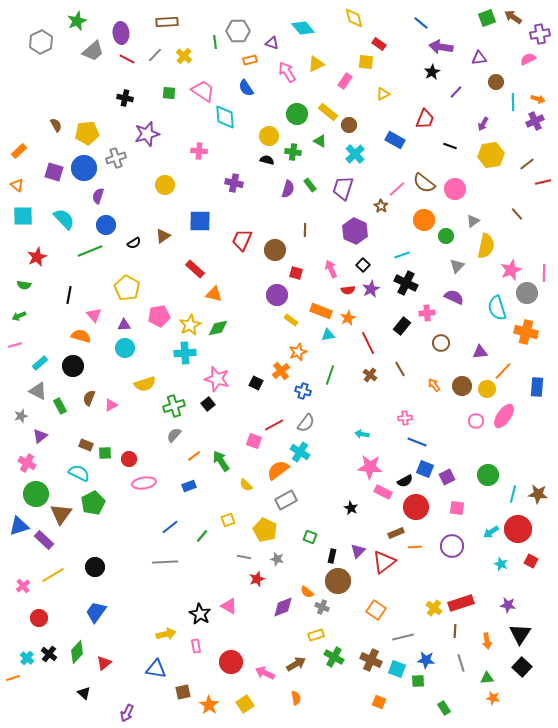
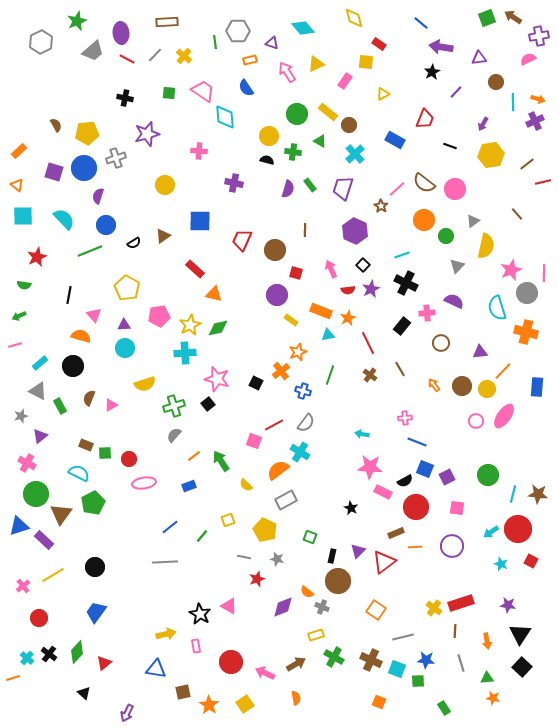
purple cross at (540, 34): moved 1 px left, 2 px down
purple semicircle at (454, 297): moved 4 px down
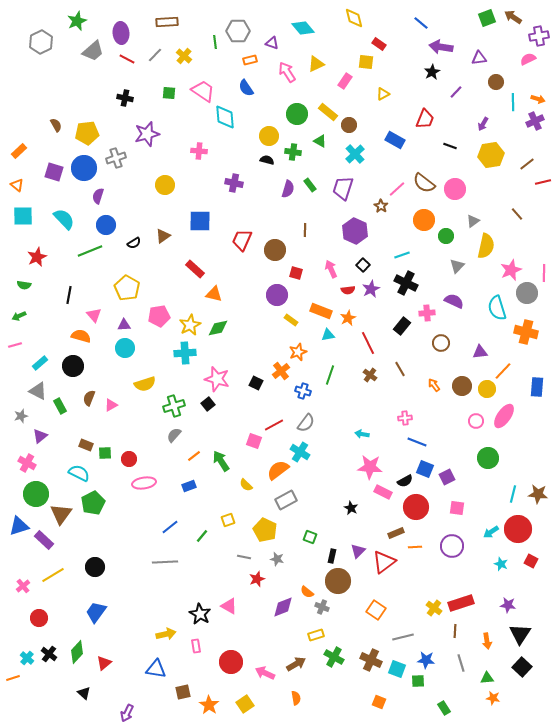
green circle at (488, 475): moved 17 px up
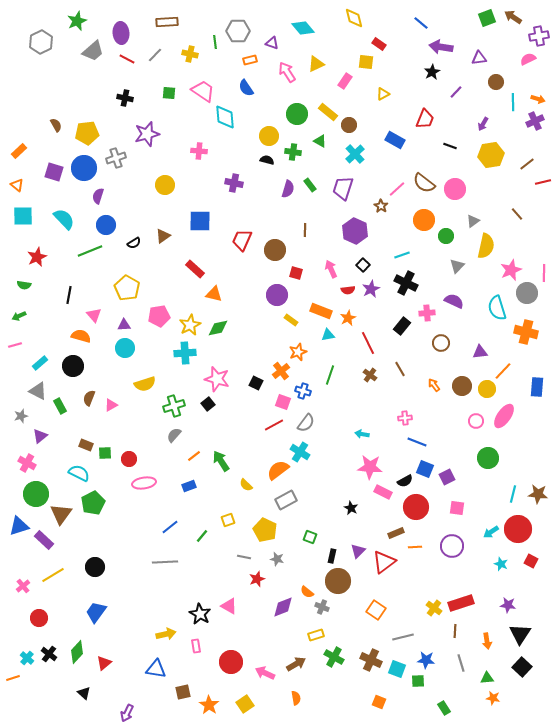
yellow cross at (184, 56): moved 6 px right, 2 px up; rotated 28 degrees counterclockwise
pink square at (254, 441): moved 29 px right, 39 px up
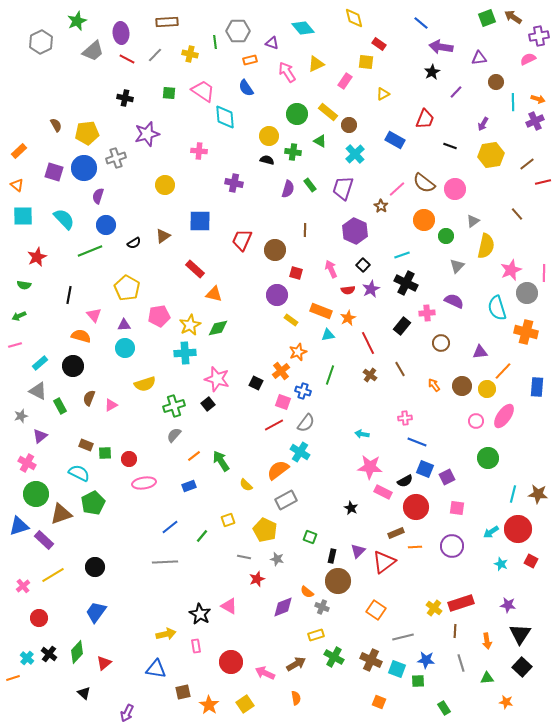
brown triangle at (61, 514): rotated 35 degrees clockwise
orange star at (493, 698): moved 13 px right, 4 px down
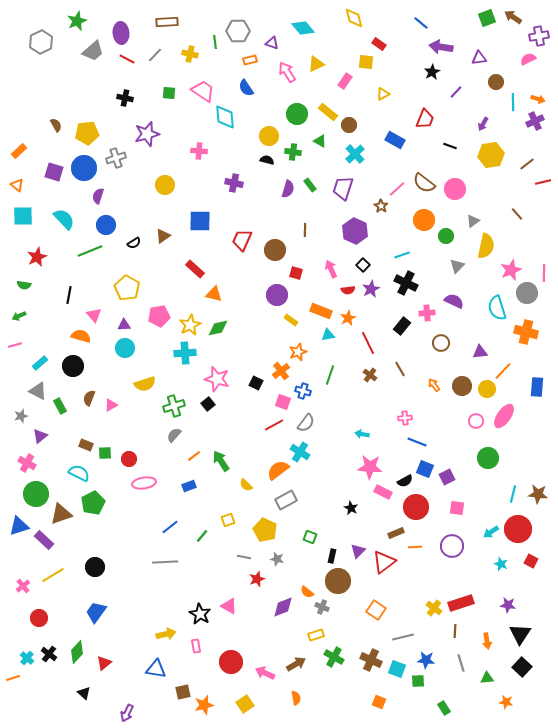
orange star at (209, 705): moved 5 px left; rotated 24 degrees clockwise
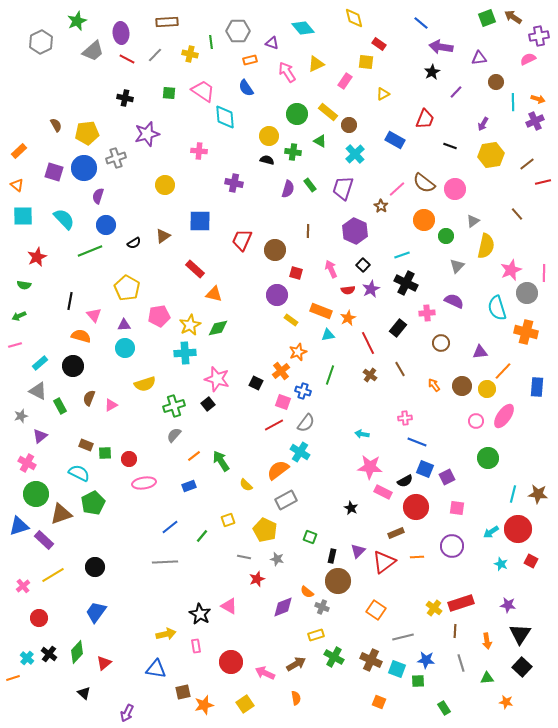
green line at (215, 42): moved 4 px left
brown line at (305, 230): moved 3 px right, 1 px down
black line at (69, 295): moved 1 px right, 6 px down
black rectangle at (402, 326): moved 4 px left, 2 px down
orange line at (415, 547): moved 2 px right, 10 px down
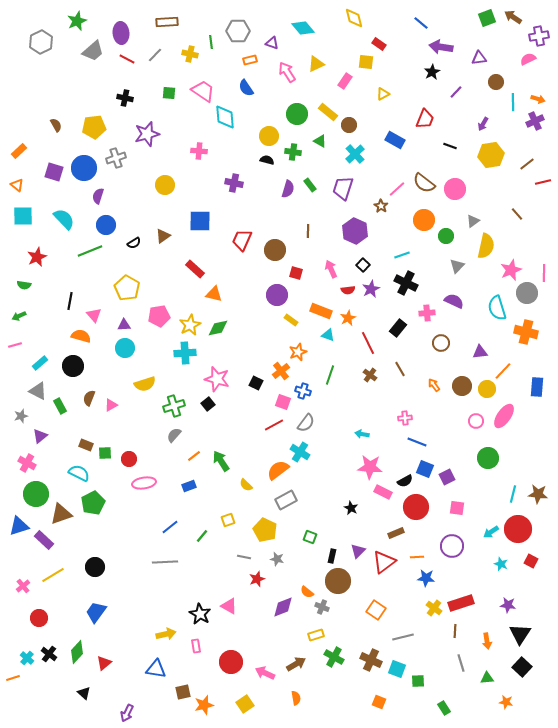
yellow pentagon at (87, 133): moved 7 px right, 6 px up
cyan triangle at (328, 335): rotated 32 degrees clockwise
blue star at (426, 660): moved 82 px up
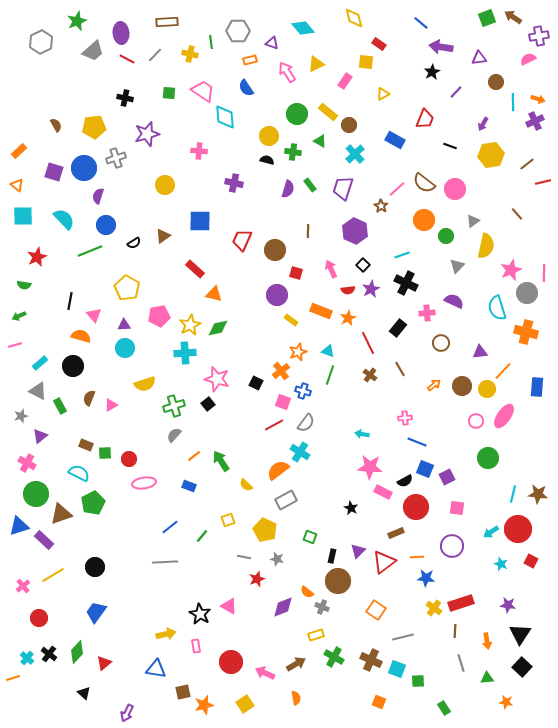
cyan triangle at (328, 335): moved 16 px down
orange arrow at (434, 385): rotated 88 degrees clockwise
blue rectangle at (189, 486): rotated 40 degrees clockwise
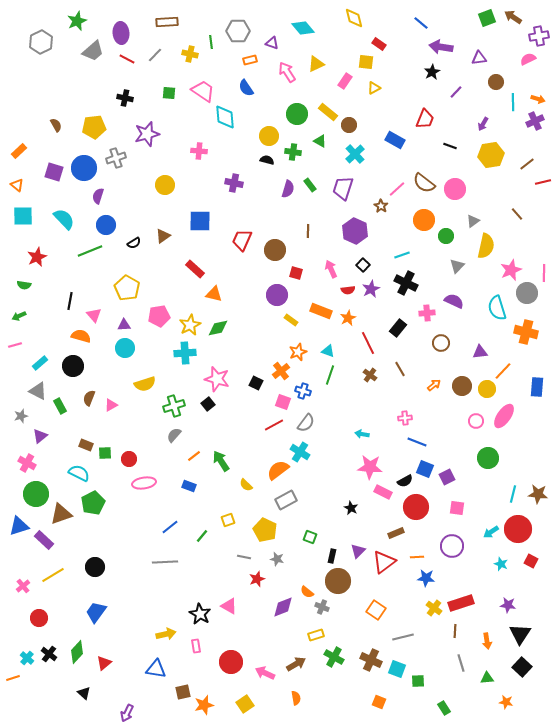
yellow triangle at (383, 94): moved 9 px left, 6 px up
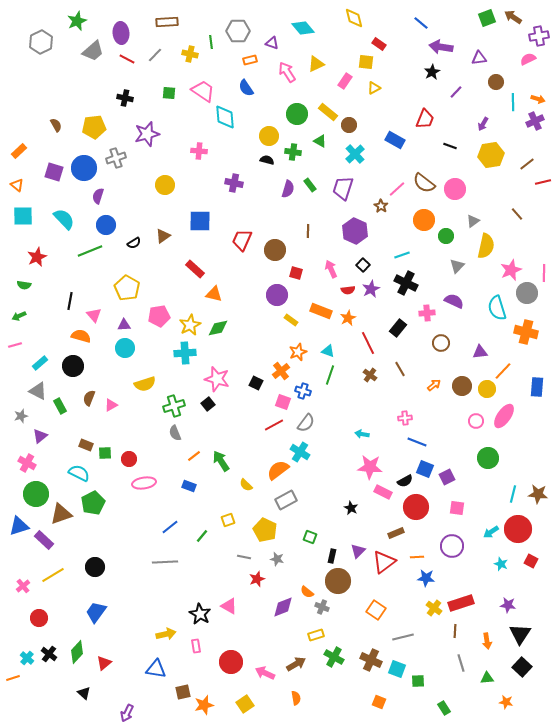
gray semicircle at (174, 435): moved 1 px right, 2 px up; rotated 63 degrees counterclockwise
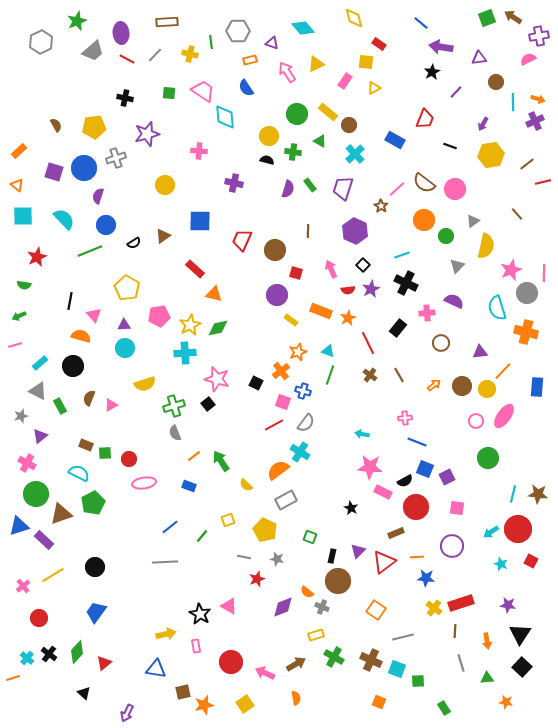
brown line at (400, 369): moved 1 px left, 6 px down
